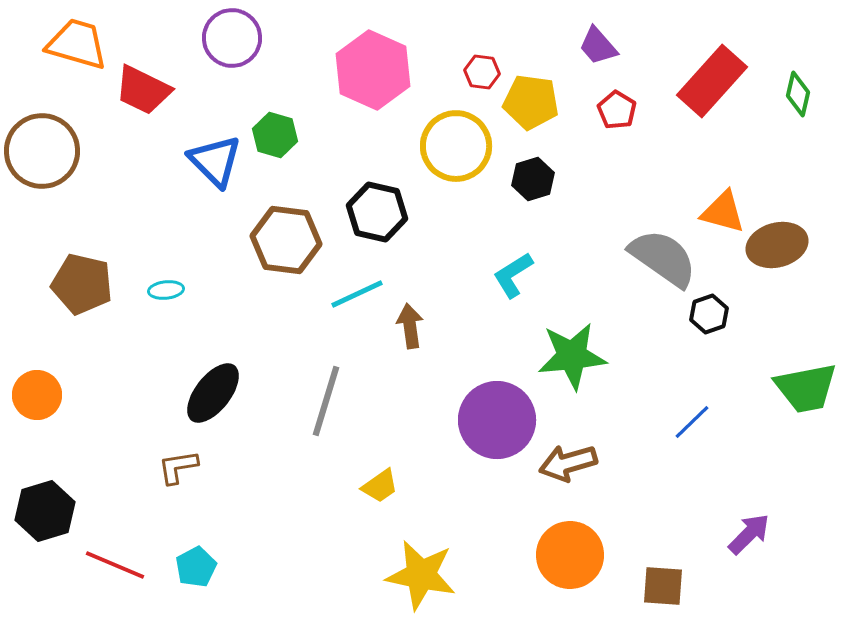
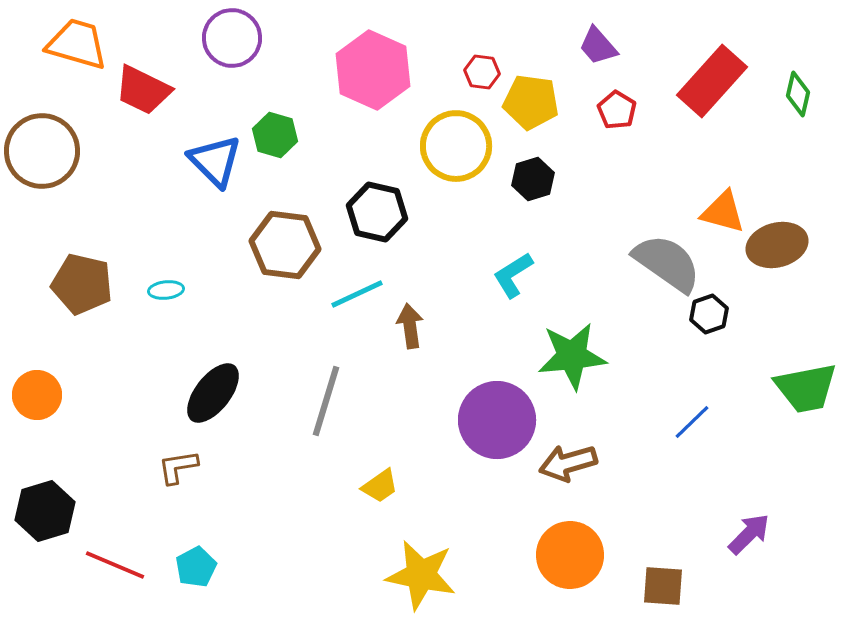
brown hexagon at (286, 240): moved 1 px left, 5 px down
gray semicircle at (663, 258): moved 4 px right, 5 px down
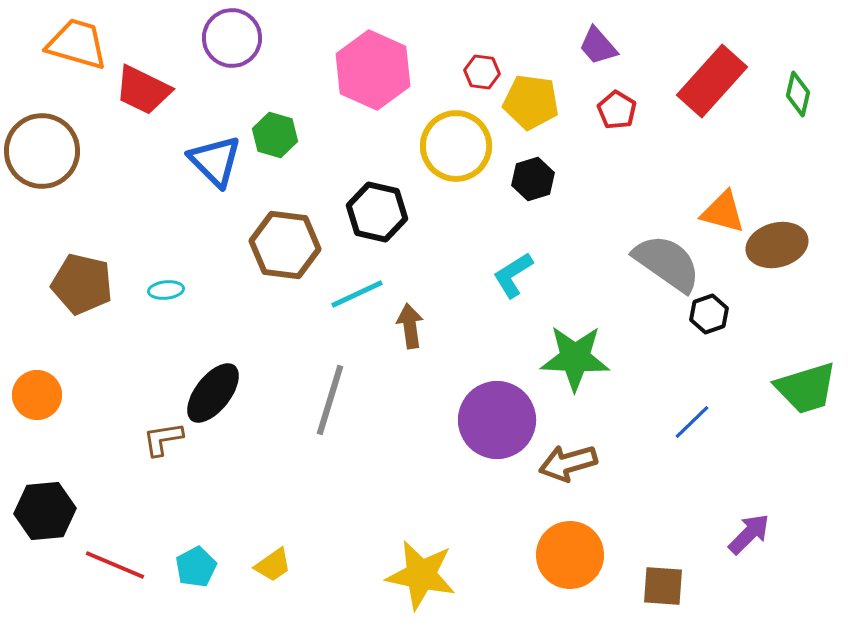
green star at (572, 356): moved 3 px right, 2 px down; rotated 8 degrees clockwise
green trapezoid at (806, 388): rotated 6 degrees counterclockwise
gray line at (326, 401): moved 4 px right, 1 px up
brown L-shape at (178, 467): moved 15 px left, 28 px up
yellow trapezoid at (380, 486): moved 107 px left, 79 px down
black hexagon at (45, 511): rotated 12 degrees clockwise
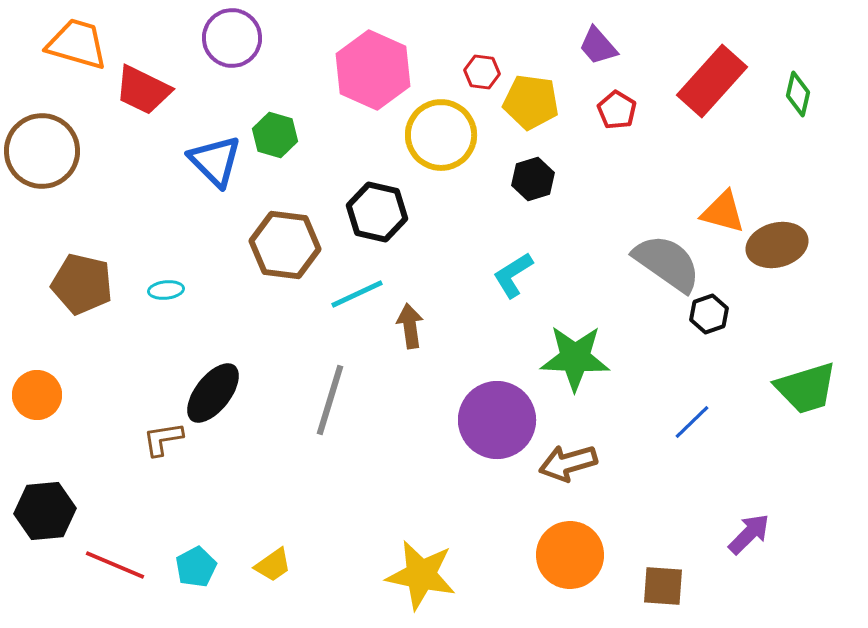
yellow circle at (456, 146): moved 15 px left, 11 px up
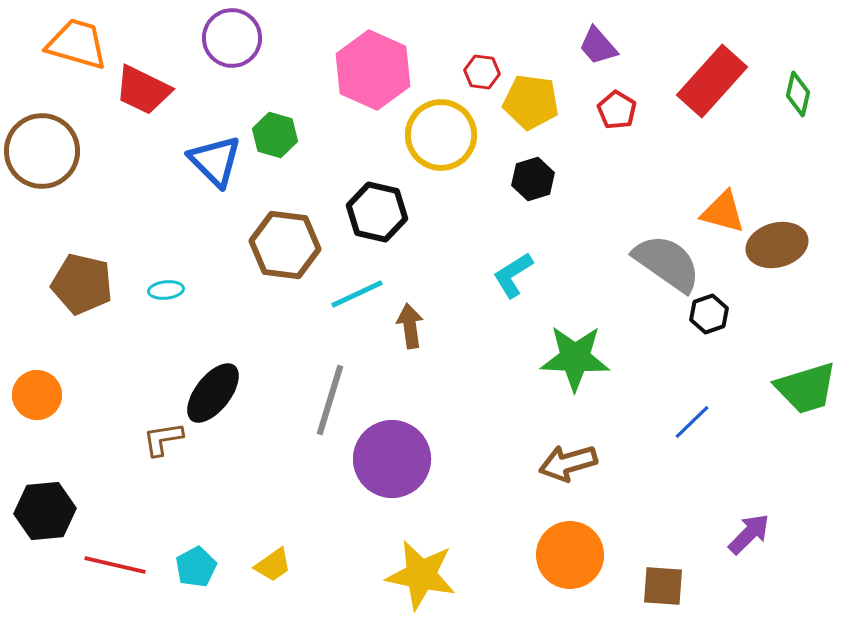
purple circle at (497, 420): moved 105 px left, 39 px down
red line at (115, 565): rotated 10 degrees counterclockwise
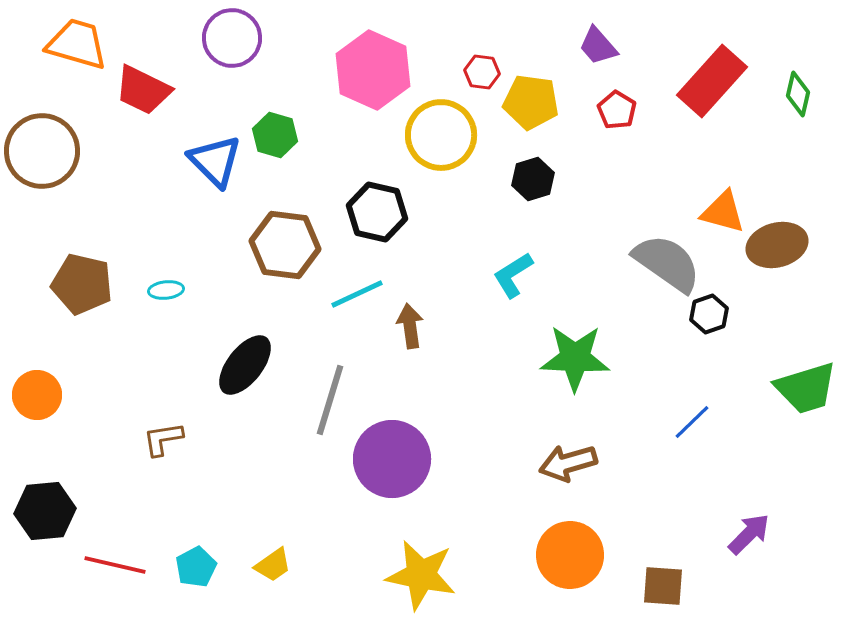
black ellipse at (213, 393): moved 32 px right, 28 px up
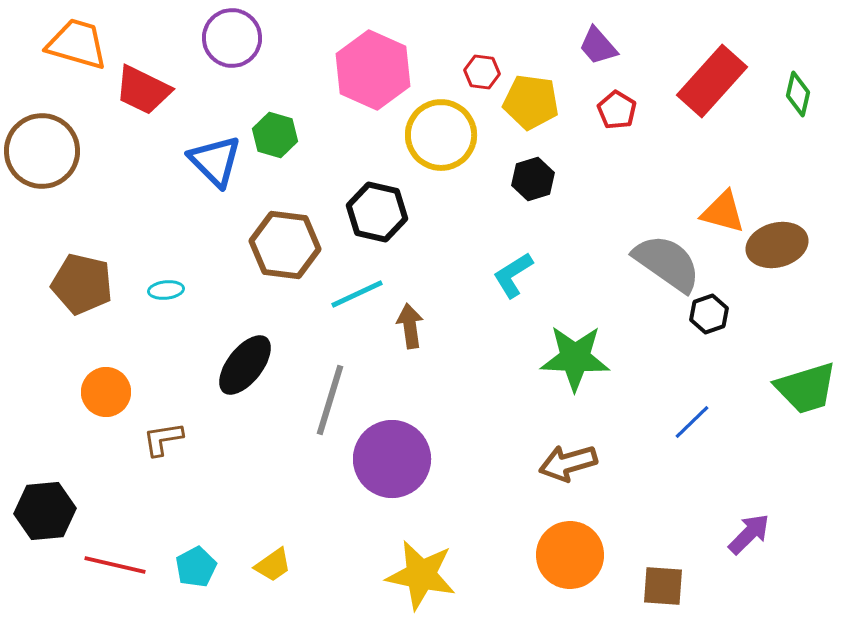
orange circle at (37, 395): moved 69 px right, 3 px up
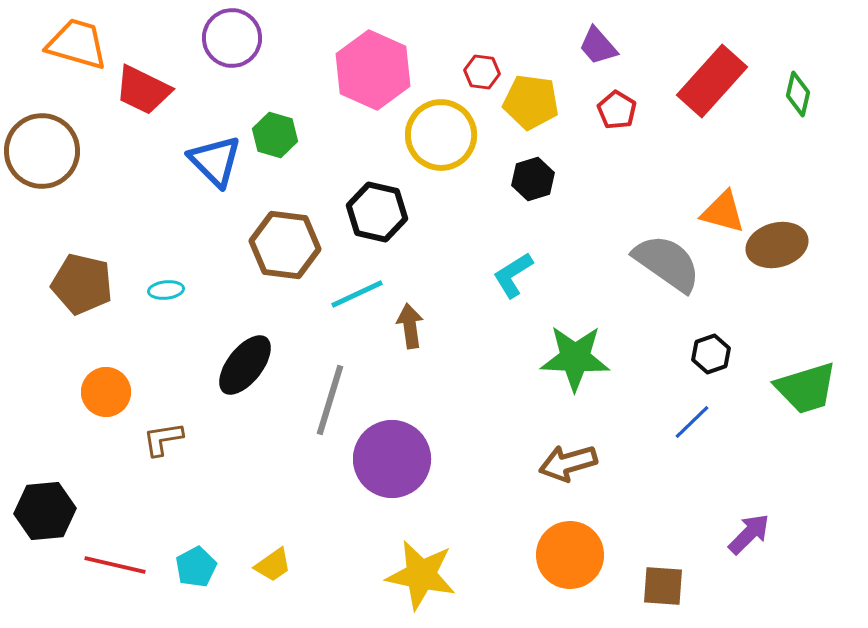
black hexagon at (709, 314): moved 2 px right, 40 px down
